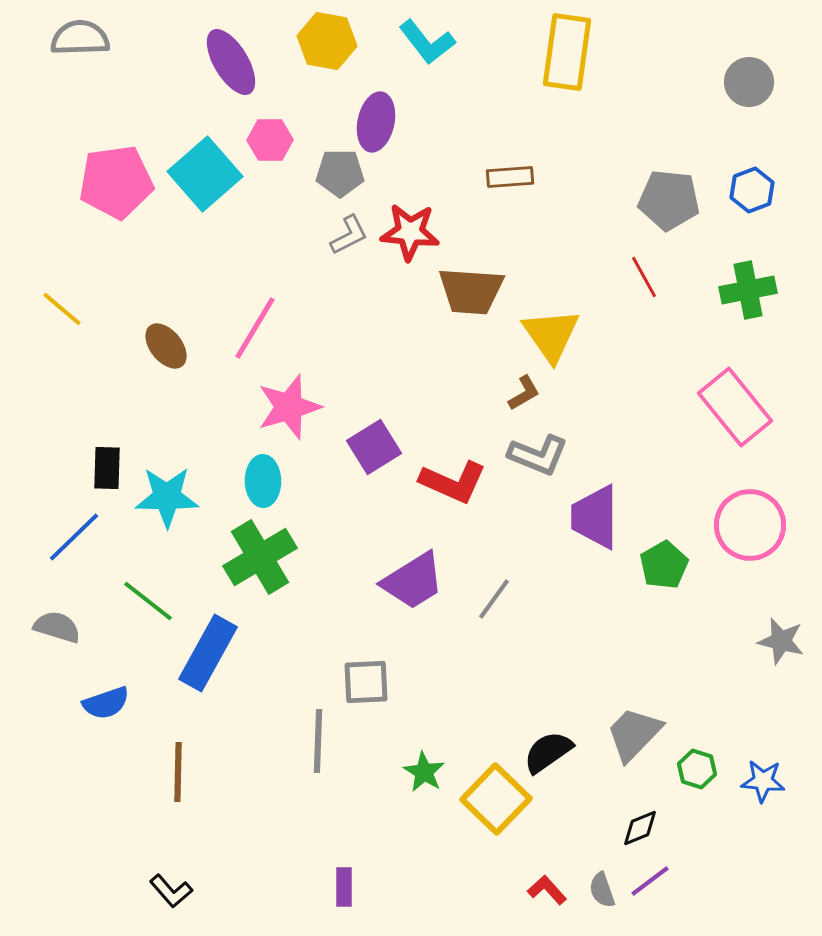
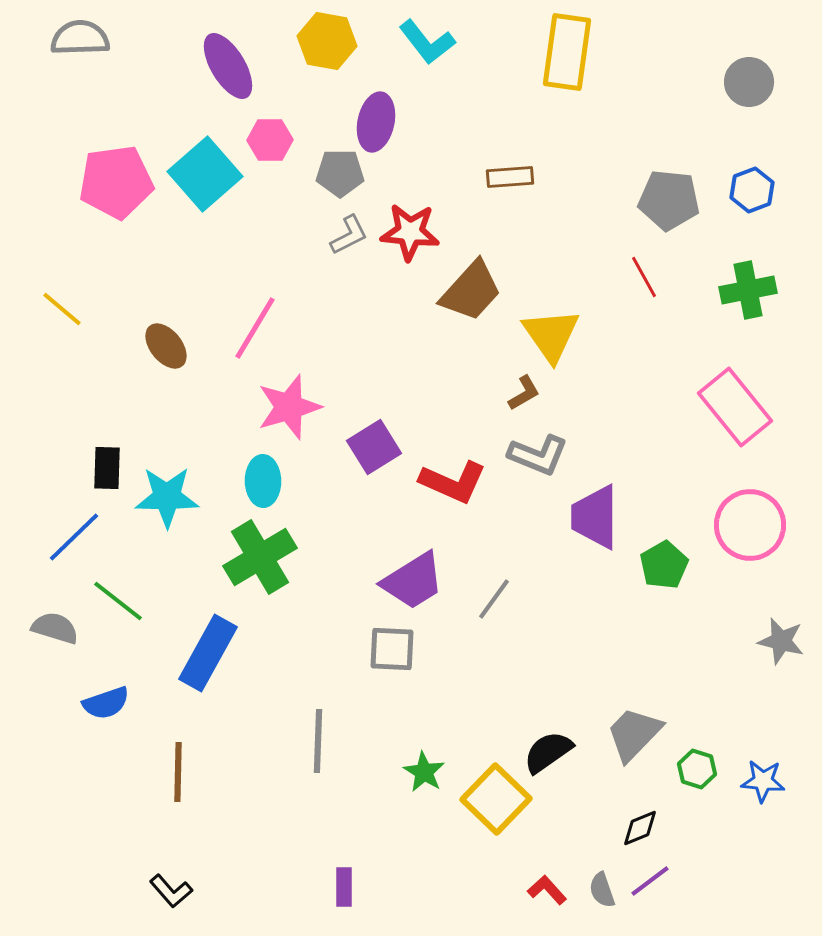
purple ellipse at (231, 62): moved 3 px left, 4 px down
brown trapezoid at (471, 291): rotated 52 degrees counterclockwise
green line at (148, 601): moved 30 px left
gray semicircle at (57, 627): moved 2 px left, 1 px down
gray square at (366, 682): moved 26 px right, 33 px up; rotated 6 degrees clockwise
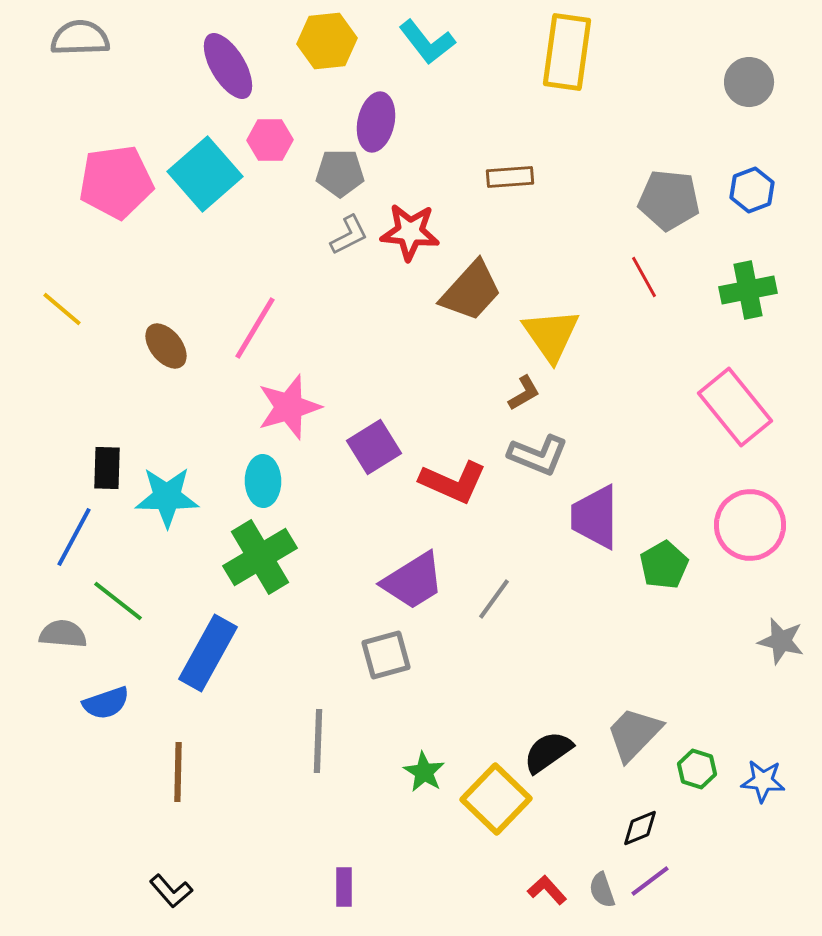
yellow hexagon at (327, 41): rotated 16 degrees counterclockwise
blue line at (74, 537): rotated 18 degrees counterclockwise
gray semicircle at (55, 628): moved 8 px right, 6 px down; rotated 12 degrees counterclockwise
gray square at (392, 649): moved 6 px left, 6 px down; rotated 18 degrees counterclockwise
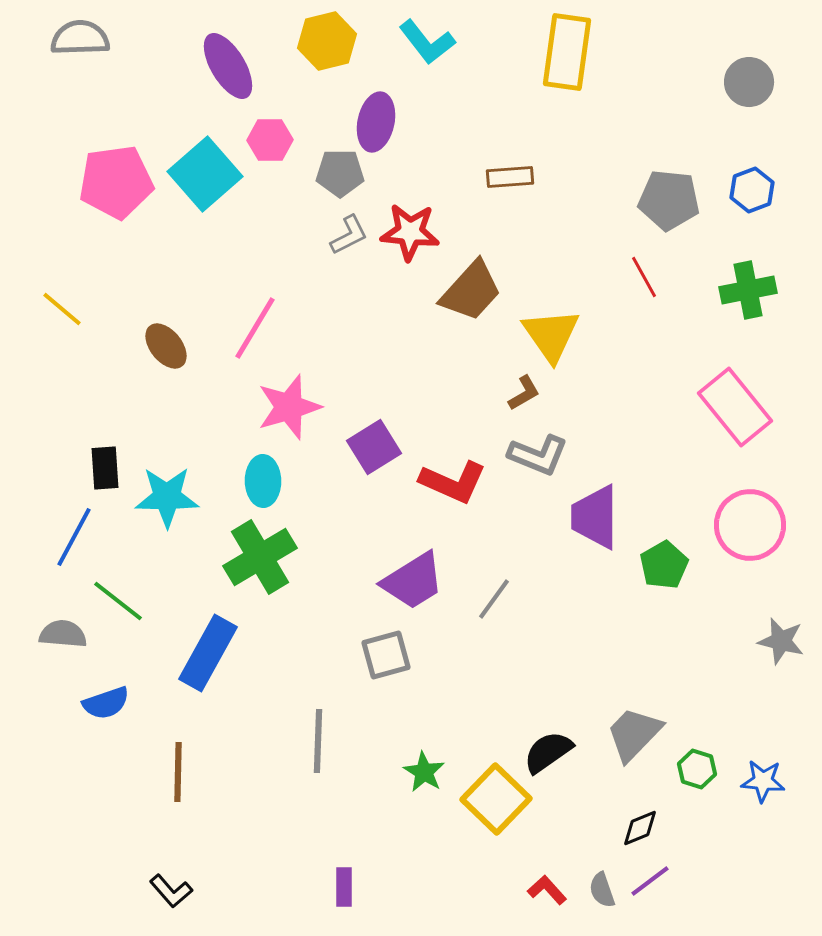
yellow hexagon at (327, 41): rotated 8 degrees counterclockwise
black rectangle at (107, 468): moved 2 px left; rotated 6 degrees counterclockwise
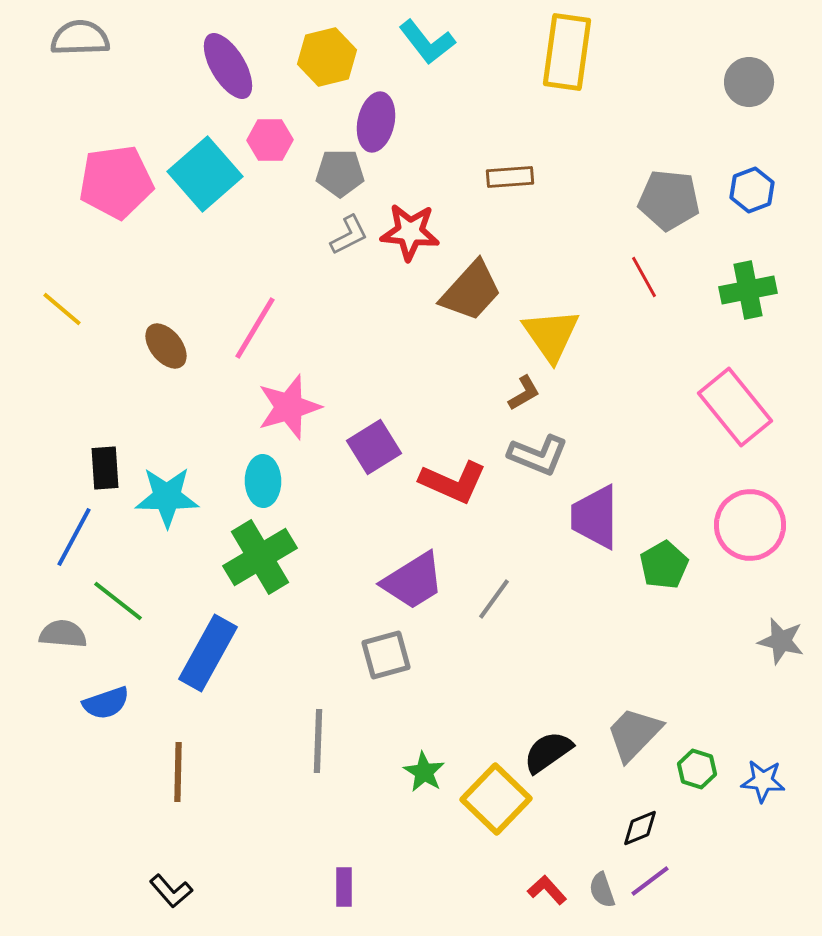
yellow hexagon at (327, 41): moved 16 px down
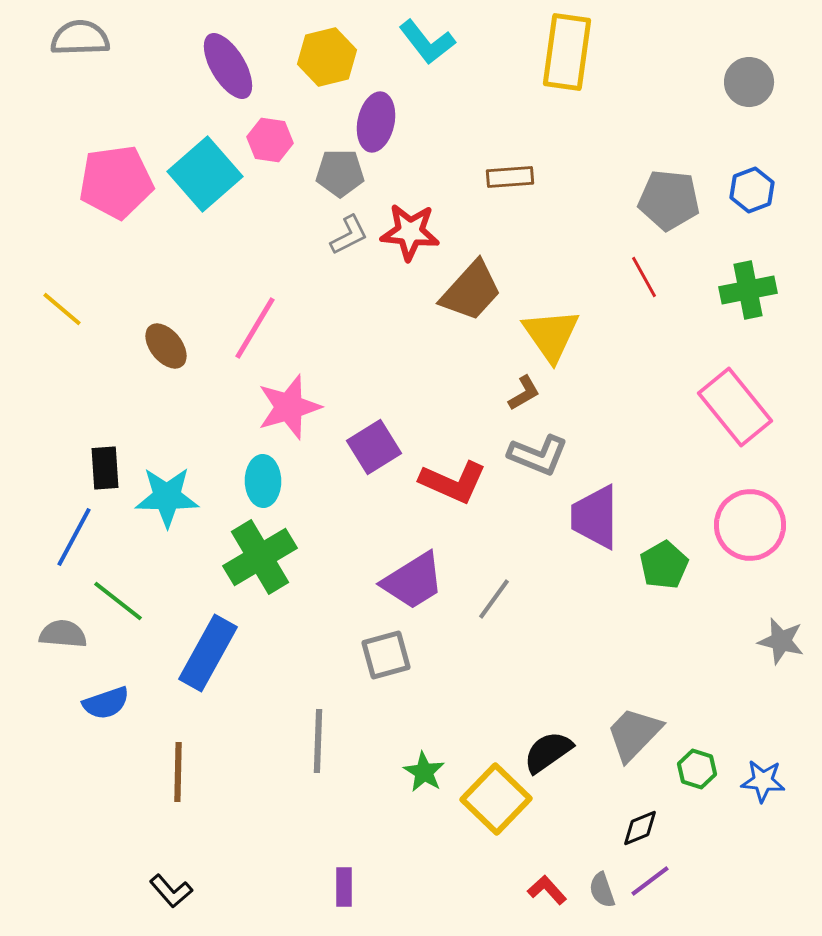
pink hexagon at (270, 140): rotated 9 degrees clockwise
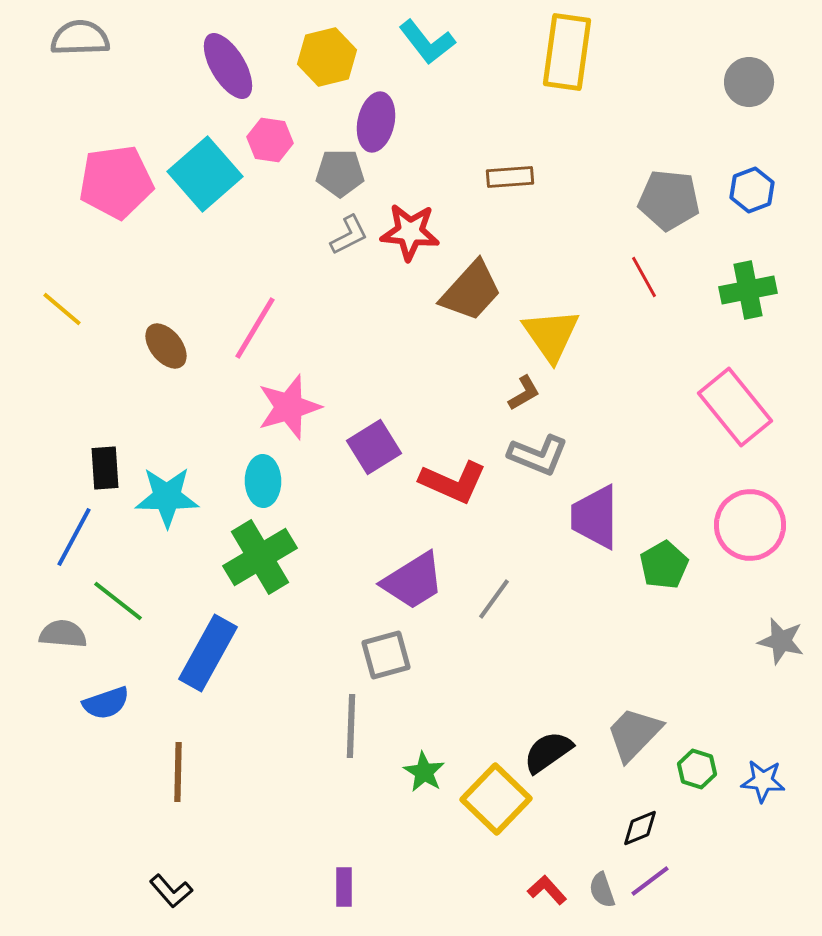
gray line at (318, 741): moved 33 px right, 15 px up
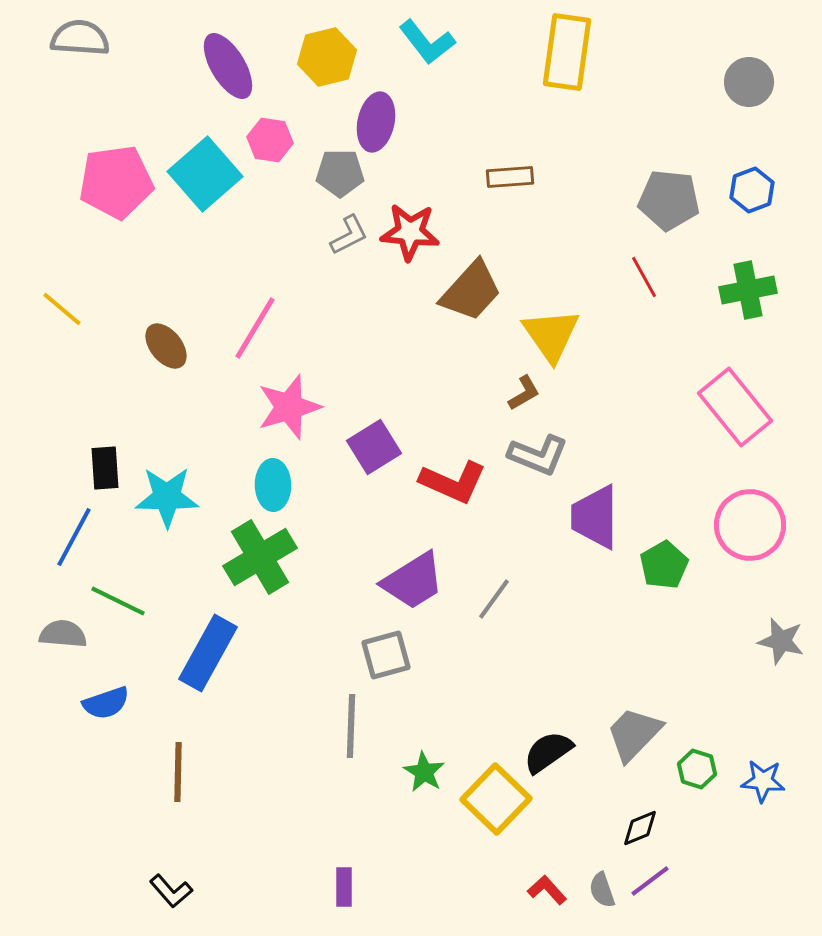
gray semicircle at (80, 38): rotated 6 degrees clockwise
cyan ellipse at (263, 481): moved 10 px right, 4 px down
green line at (118, 601): rotated 12 degrees counterclockwise
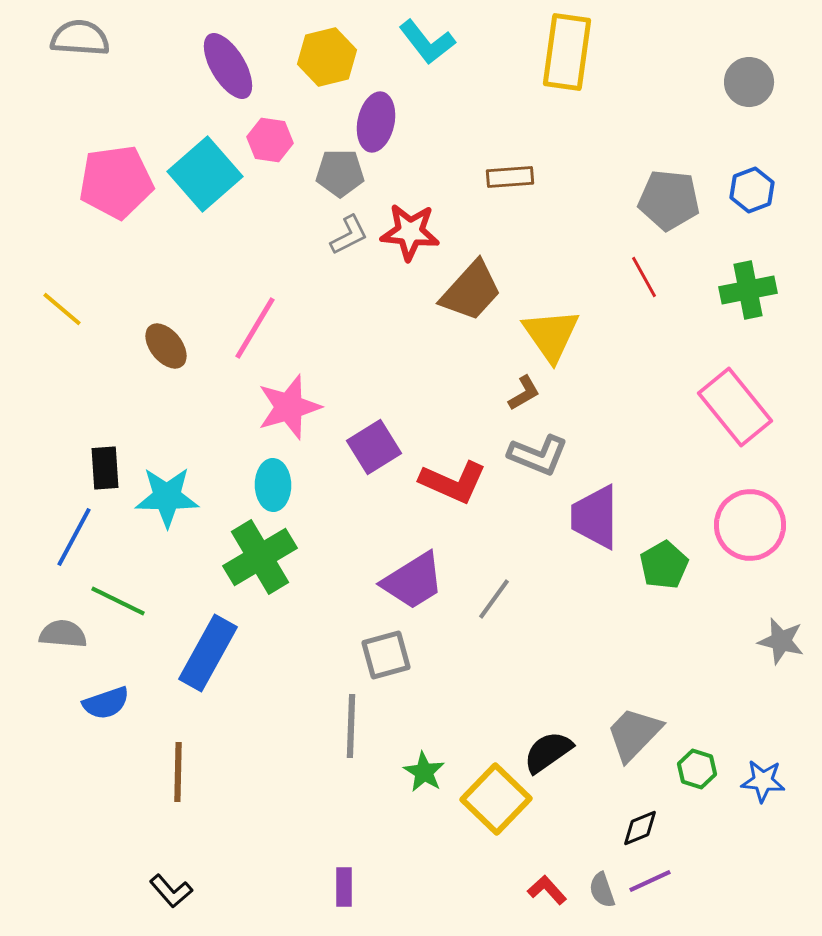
purple line at (650, 881): rotated 12 degrees clockwise
